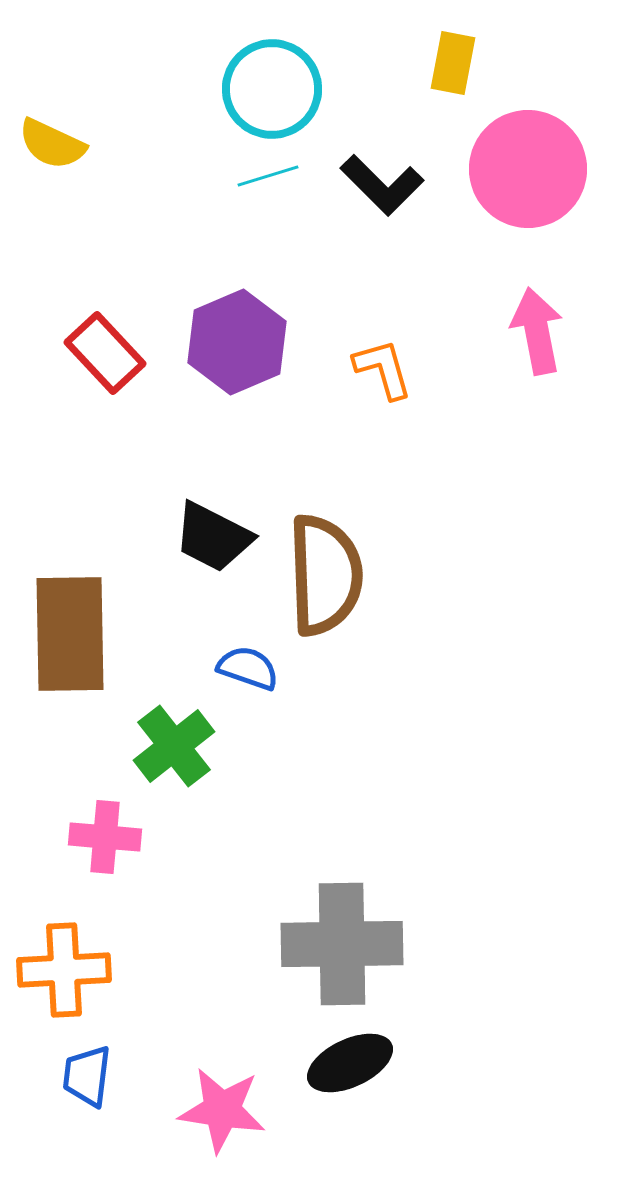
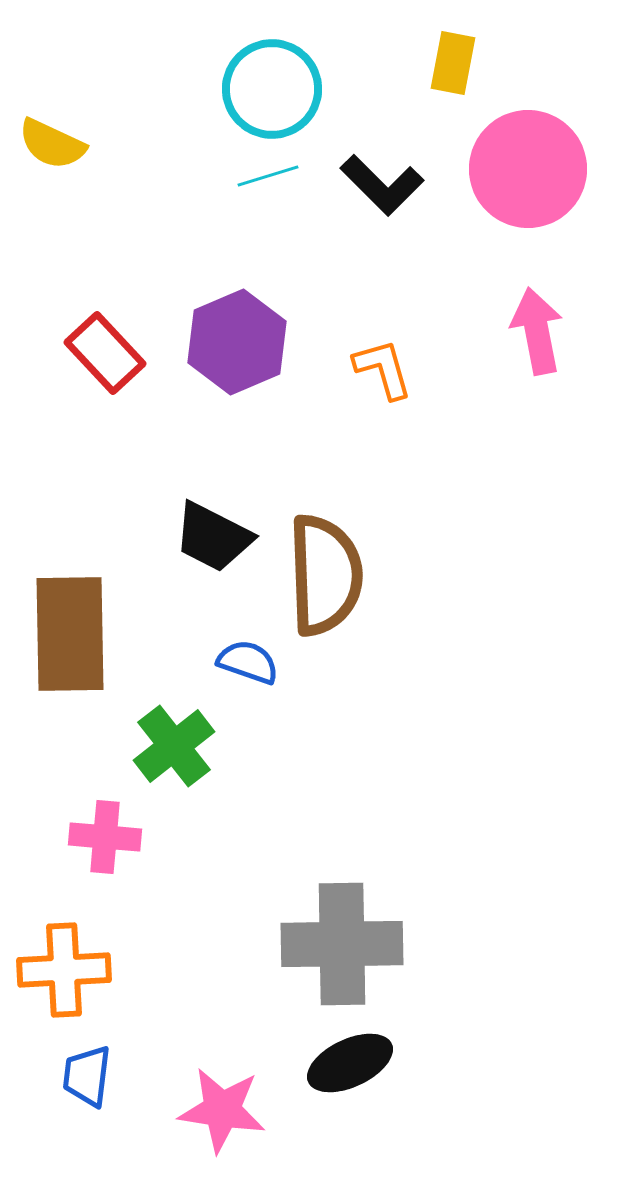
blue semicircle: moved 6 px up
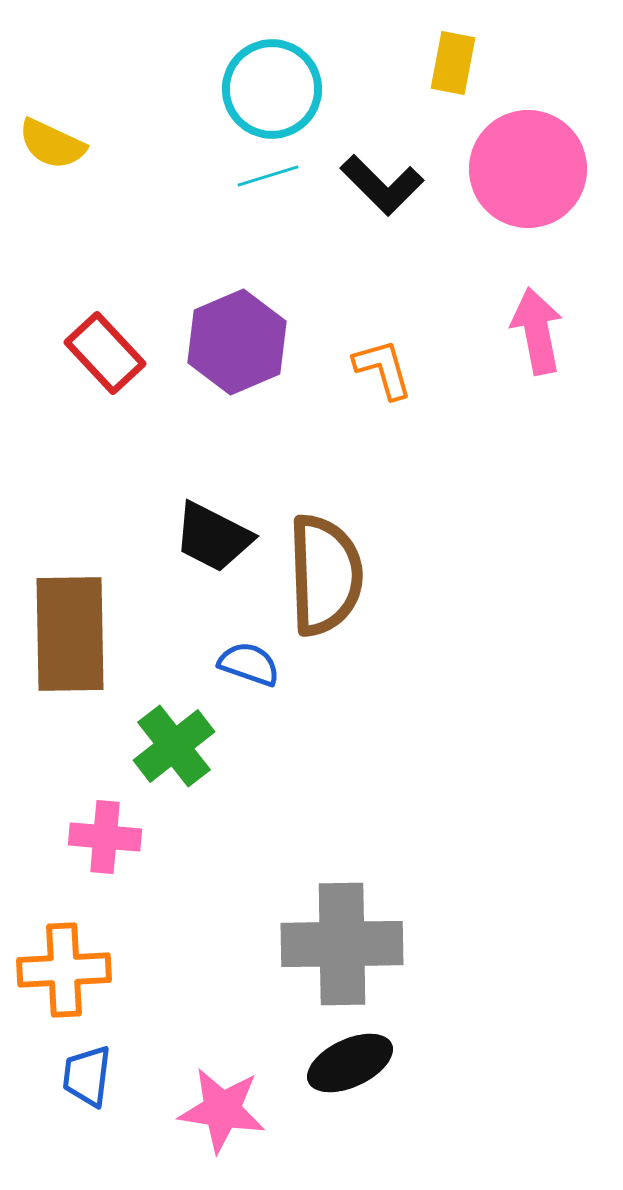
blue semicircle: moved 1 px right, 2 px down
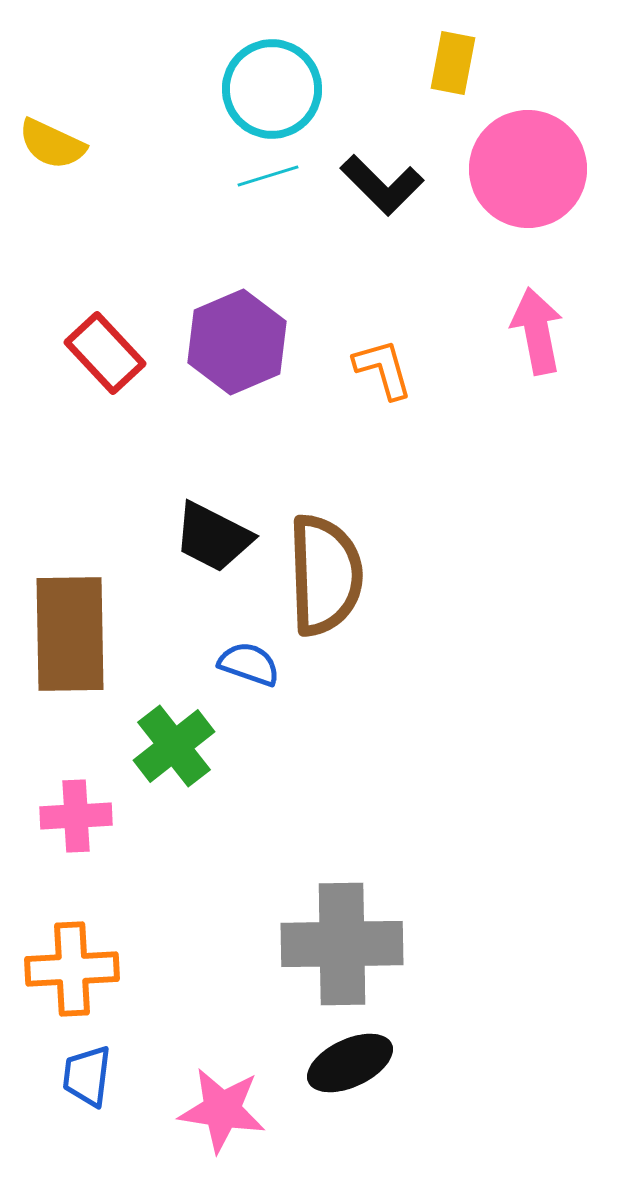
pink cross: moved 29 px left, 21 px up; rotated 8 degrees counterclockwise
orange cross: moved 8 px right, 1 px up
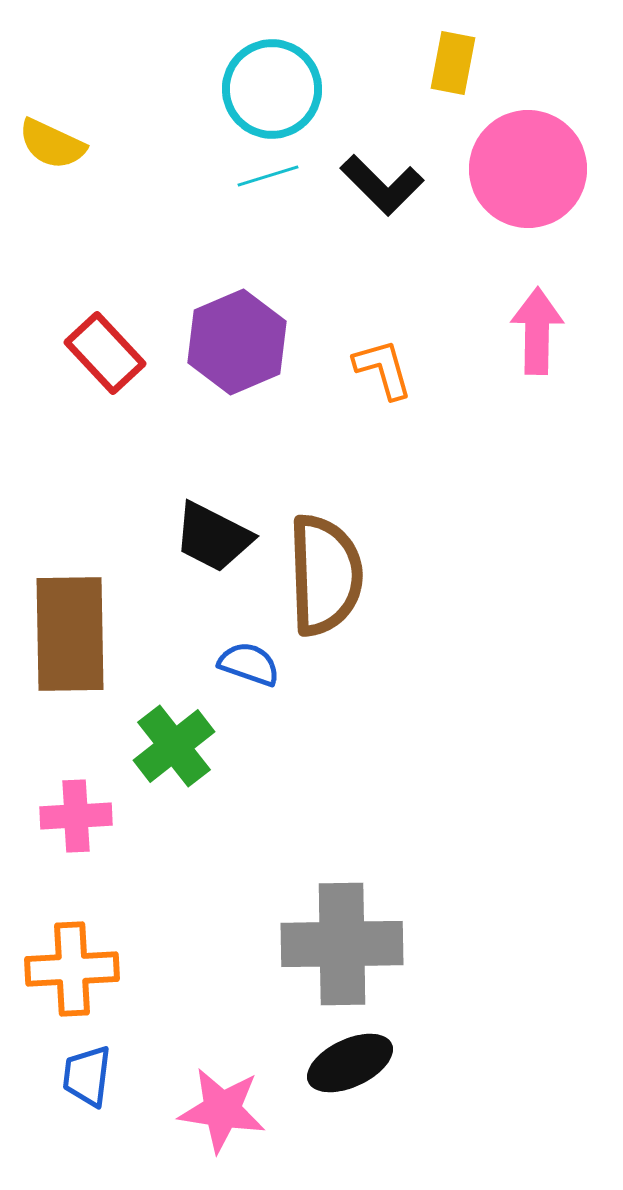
pink arrow: rotated 12 degrees clockwise
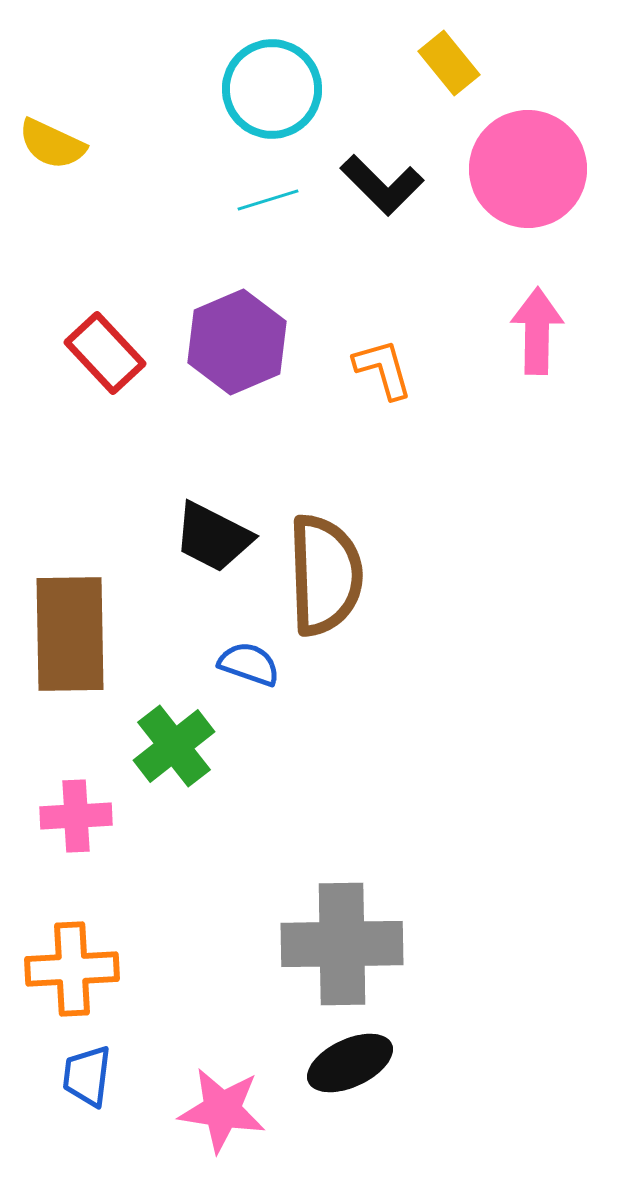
yellow rectangle: moved 4 px left; rotated 50 degrees counterclockwise
cyan line: moved 24 px down
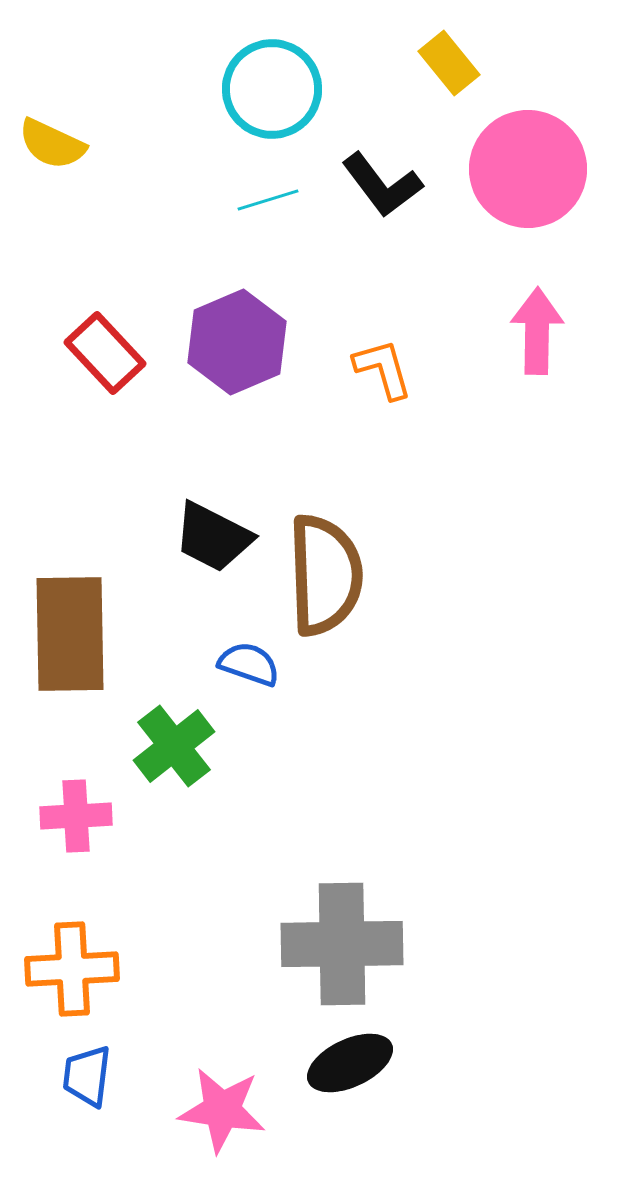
black L-shape: rotated 8 degrees clockwise
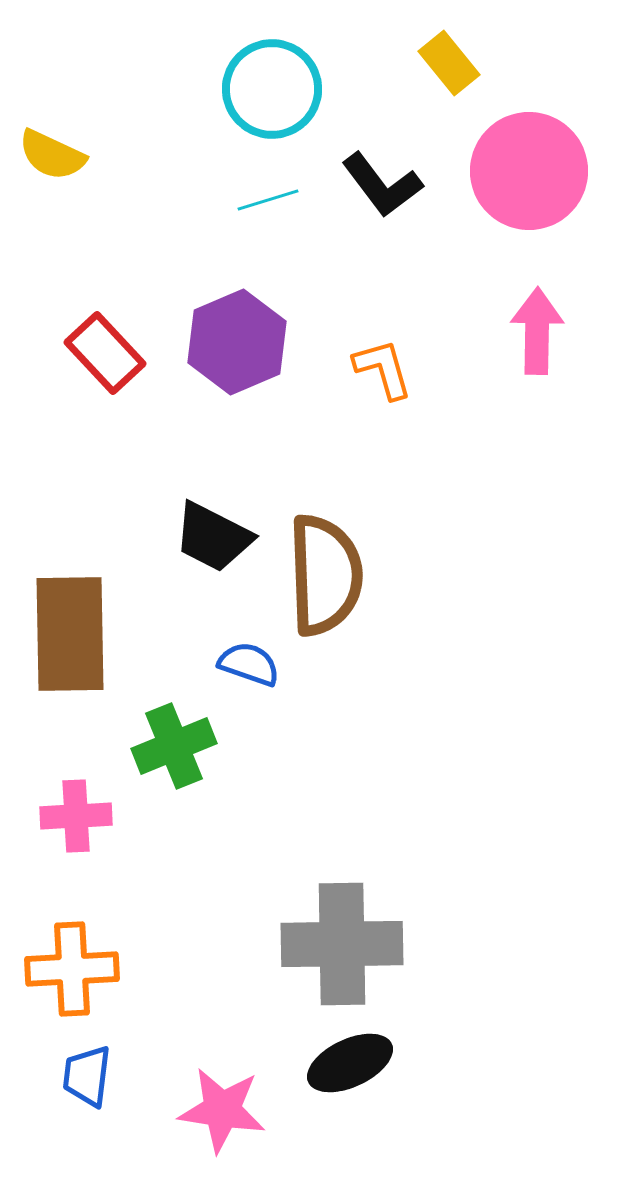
yellow semicircle: moved 11 px down
pink circle: moved 1 px right, 2 px down
green cross: rotated 16 degrees clockwise
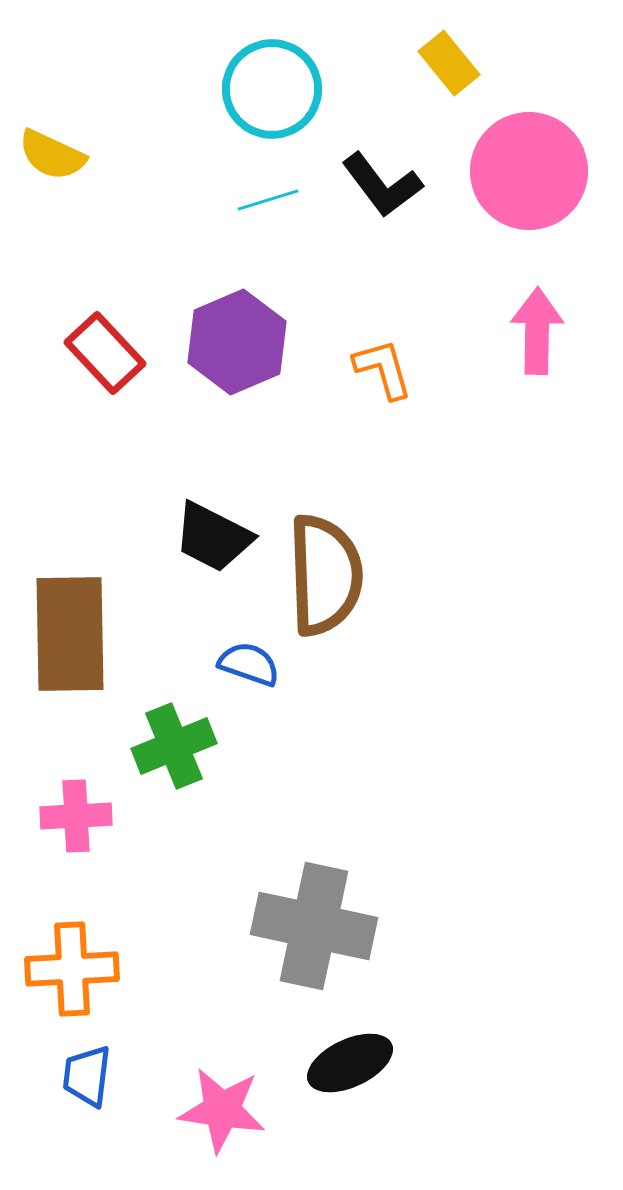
gray cross: moved 28 px left, 18 px up; rotated 13 degrees clockwise
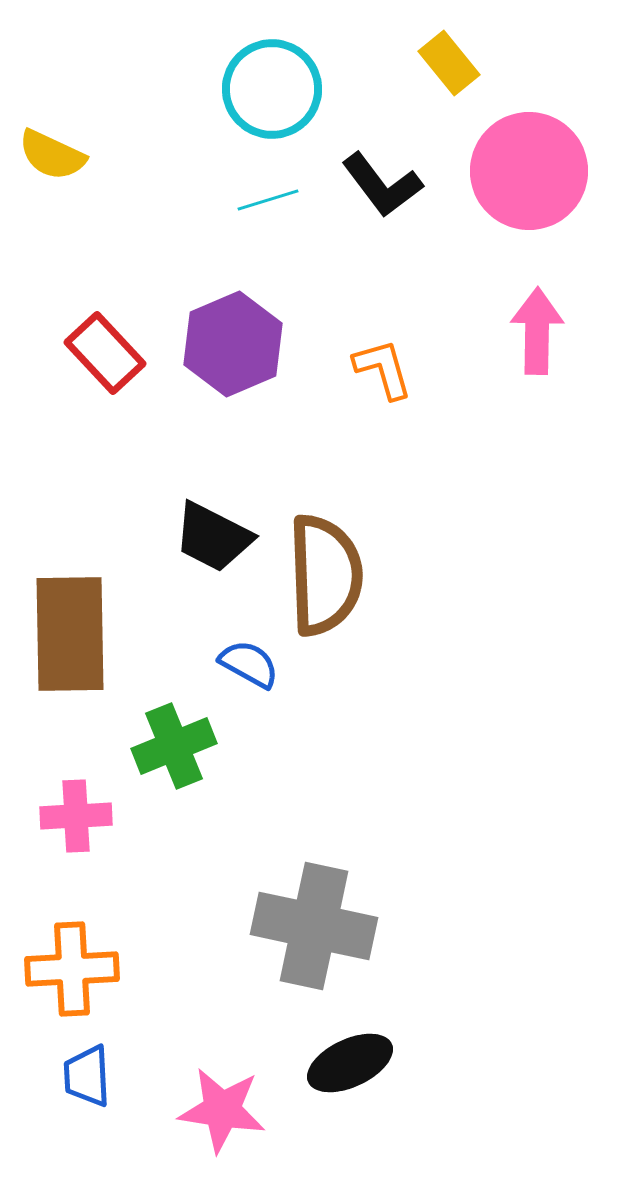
purple hexagon: moved 4 px left, 2 px down
blue semicircle: rotated 10 degrees clockwise
blue trapezoid: rotated 10 degrees counterclockwise
